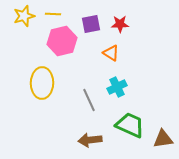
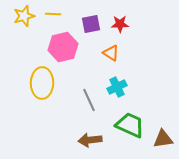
pink hexagon: moved 1 px right, 6 px down
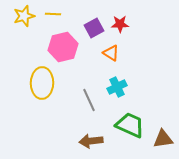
purple square: moved 3 px right, 4 px down; rotated 18 degrees counterclockwise
brown arrow: moved 1 px right, 1 px down
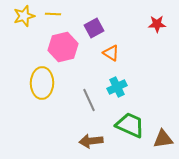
red star: moved 37 px right
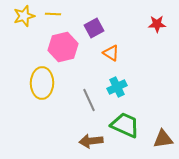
green trapezoid: moved 5 px left
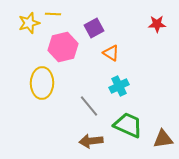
yellow star: moved 5 px right, 7 px down
cyan cross: moved 2 px right, 1 px up
gray line: moved 6 px down; rotated 15 degrees counterclockwise
green trapezoid: moved 3 px right
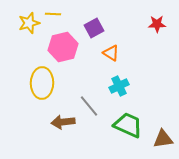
brown arrow: moved 28 px left, 19 px up
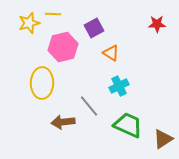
brown triangle: rotated 25 degrees counterclockwise
